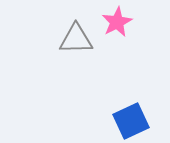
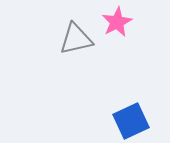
gray triangle: rotated 12 degrees counterclockwise
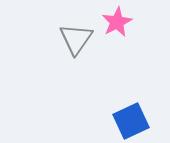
gray triangle: rotated 42 degrees counterclockwise
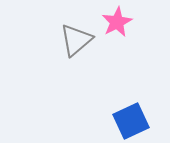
gray triangle: moved 1 px down; rotated 15 degrees clockwise
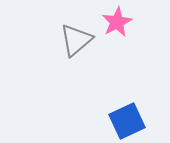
blue square: moved 4 px left
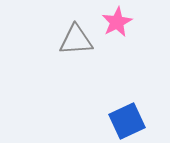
gray triangle: rotated 36 degrees clockwise
